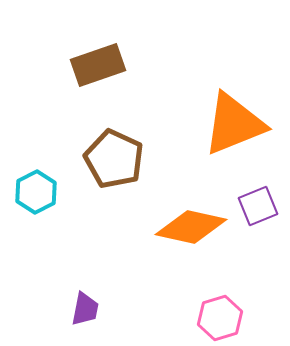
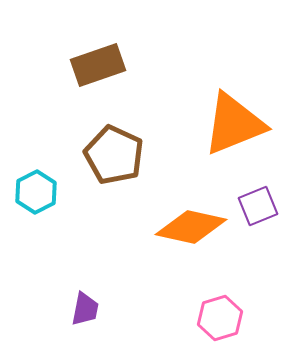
brown pentagon: moved 4 px up
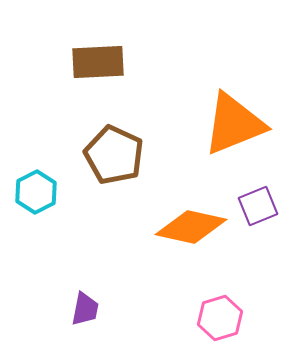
brown rectangle: moved 3 px up; rotated 16 degrees clockwise
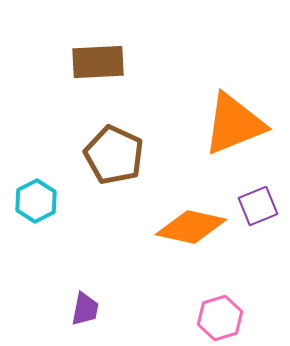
cyan hexagon: moved 9 px down
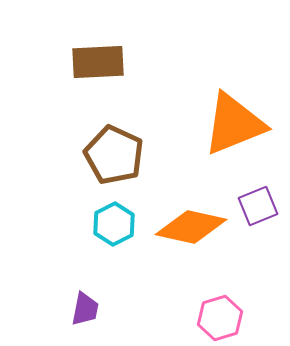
cyan hexagon: moved 78 px right, 23 px down
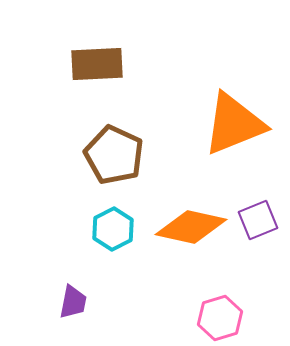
brown rectangle: moved 1 px left, 2 px down
purple square: moved 14 px down
cyan hexagon: moved 1 px left, 5 px down
purple trapezoid: moved 12 px left, 7 px up
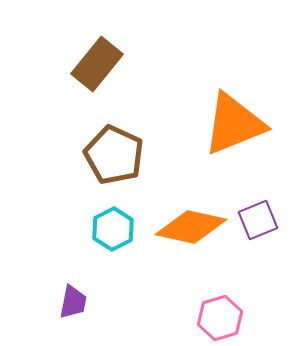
brown rectangle: rotated 48 degrees counterclockwise
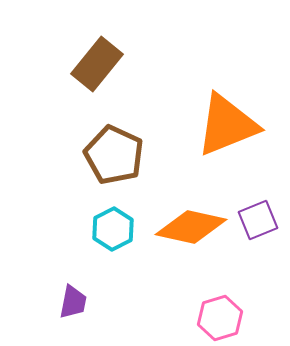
orange triangle: moved 7 px left, 1 px down
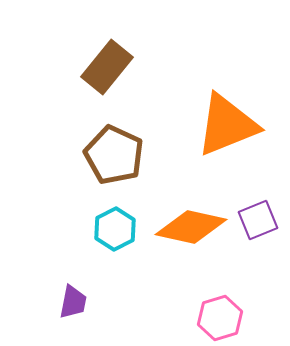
brown rectangle: moved 10 px right, 3 px down
cyan hexagon: moved 2 px right
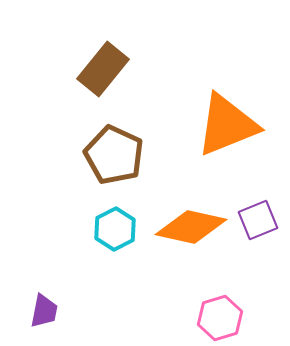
brown rectangle: moved 4 px left, 2 px down
purple trapezoid: moved 29 px left, 9 px down
